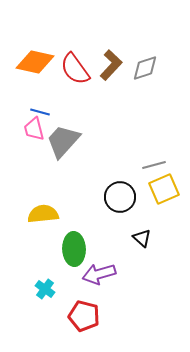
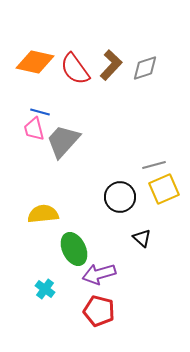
green ellipse: rotated 24 degrees counterclockwise
red pentagon: moved 15 px right, 5 px up
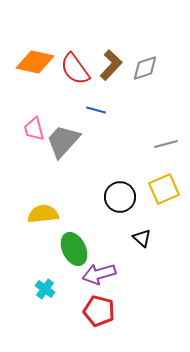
blue line: moved 56 px right, 2 px up
gray line: moved 12 px right, 21 px up
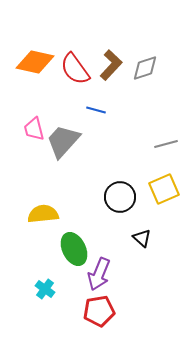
purple arrow: rotated 52 degrees counterclockwise
red pentagon: rotated 24 degrees counterclockwise
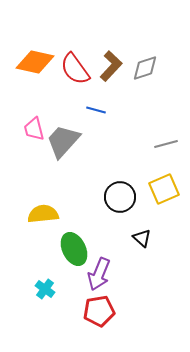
brown L-shape: moved 1 px down
